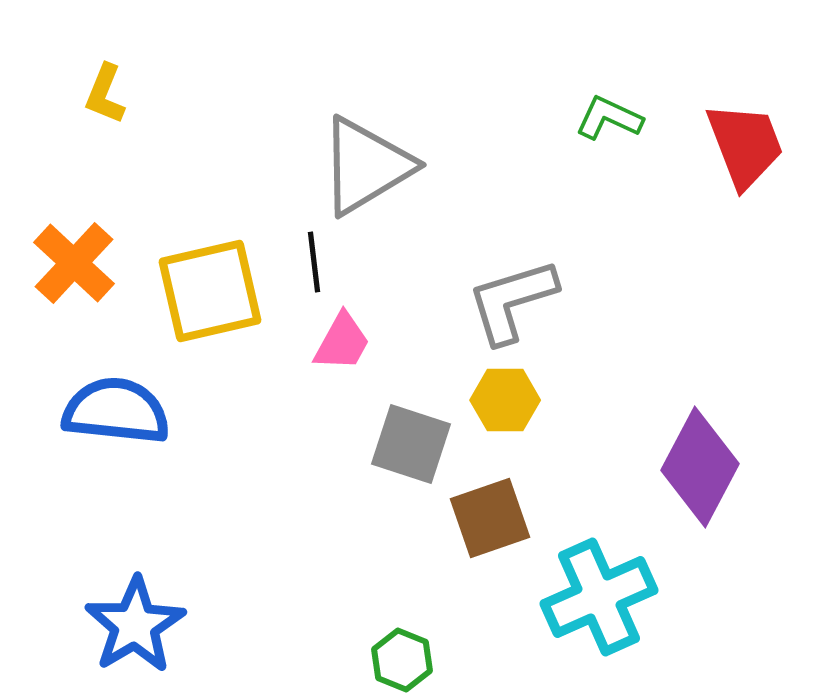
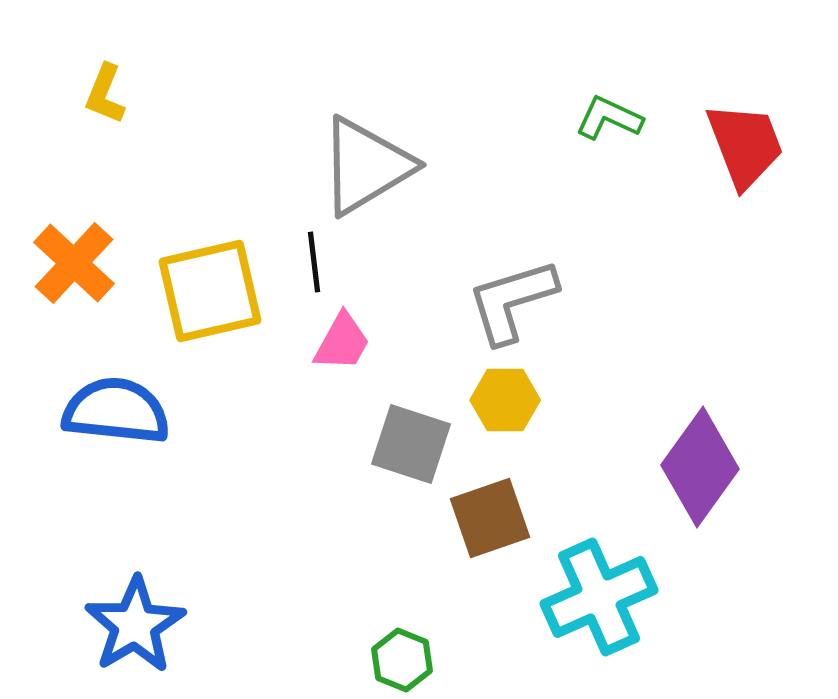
purple diamond: rotated 8 degrees clockwise
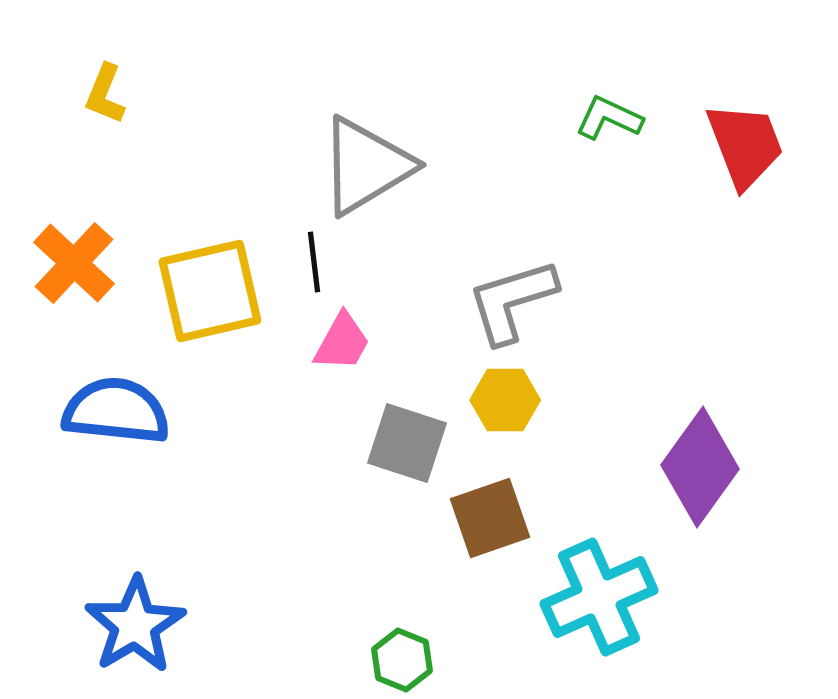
gray square: moved 4 px left, 1 px up
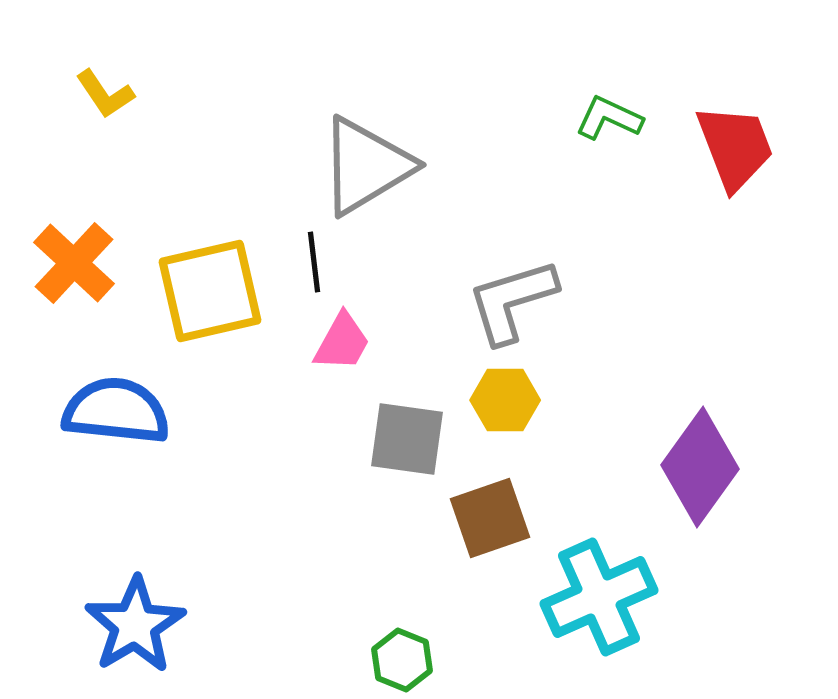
yellow L-shape: rotated 56 degrees counterclockwise
red trapezoid: moved 10 px left, 2 px down
gray square: moved 4 px up; rotated 10 degrees counterclockwise
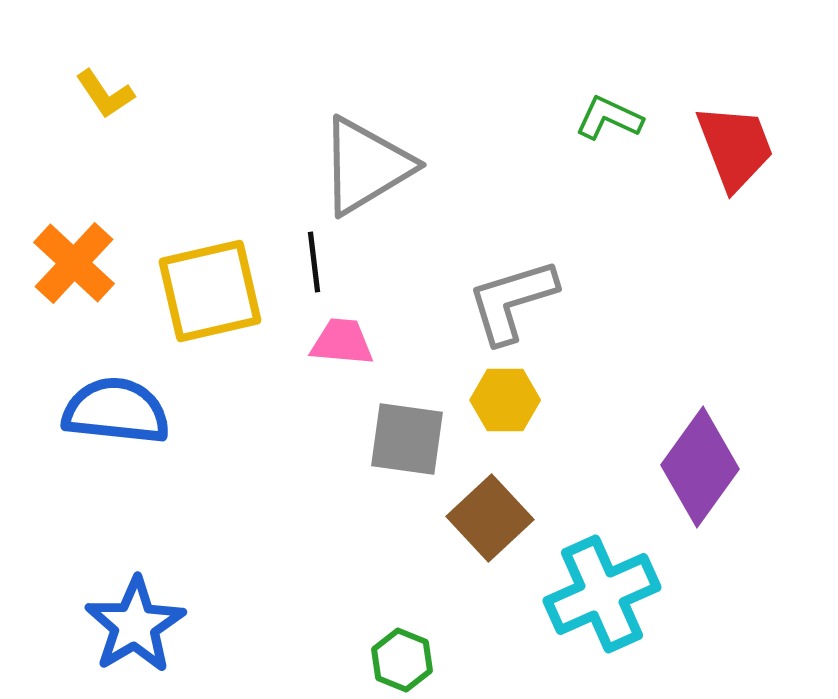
pink trapezoid: rotated 114 degrees counterclockwise
brown square: rotated 24 degrees counterclockwise
cyan cross: moved 3 px right, 3 px up
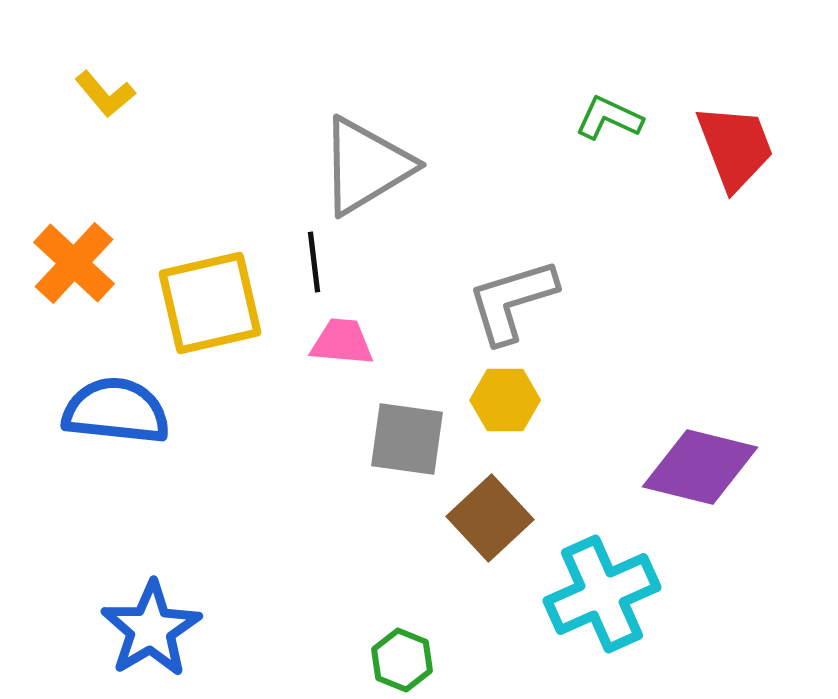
yellow L-shape: rotated 6 degrees counterclockwise
yellow square: moved 12 px down
purple diamond: rotated 68 degrees clockwise
blue star: moved 16 px right, 4 px down
